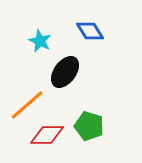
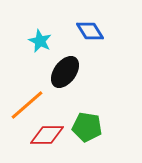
green pentagon: moved 2 px left, 1 px down; rotated 8 degrees counterclockwise
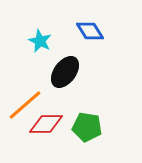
orange line: moved 2 px left
red diamond: moved 1 px left, 11 px up
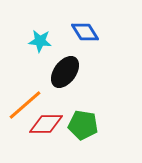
blue diamond: moved 5 px left, 1 px down
cyan star: rotated 20 degrees counterclockwise
green pentagon: moved 4 px left, 2 px up
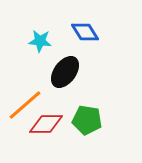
green pentagon: moved 4 px right, 5 px up
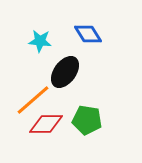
blue diamond: moved 3 px right, 2 px down
orange line: moved 8 px right, 5 px up
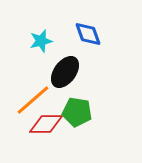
blue diamond: rotated 12 degrees clockwise
cyan star: moved 1 px right; rotated 20 degrees counterclockwise
green pentagon: moved 10 px left, 8 px up
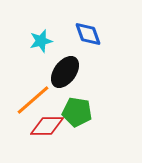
red diamond: moved 1 px right, 2 px down
